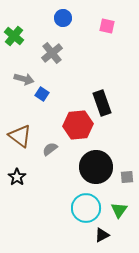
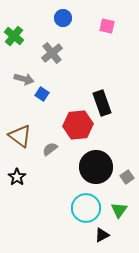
gray square: rotated 32 degrees counterclockwise
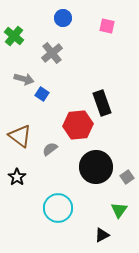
cyan circle: moved 28 px left
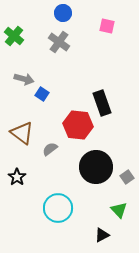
blue circle: moved 5 px up
gray cross: moved 7 px right, 11 px up; rotated 15 degrees counterclockwise
red hexagon: rotated 12 degrees clockwise
brown triangle: moved 2 px right, 3 px up
green triangle: rotated 18 degrees counterclockwise
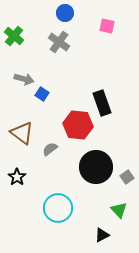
blue circle: moved 2 px right
